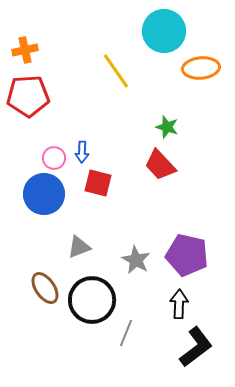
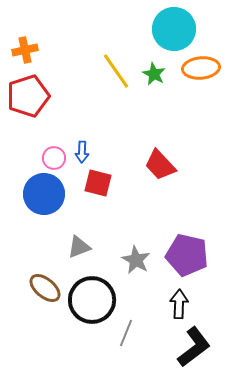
cyan circle: moved 10 px right, 2 px up
red pentagon: rotated 15 degrees counterclockwise
green star: moved 13 px left, 53 px up; rotated 10 degrees clockwise
brown ellipse: rotated 16 degrees counterclockwise
black L-shape: moved 2 px left
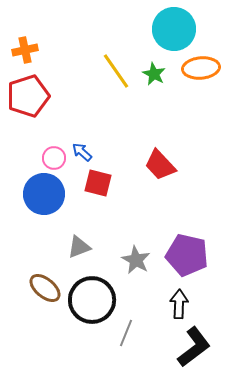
blue arrow: rotated 130 degrees clockwise
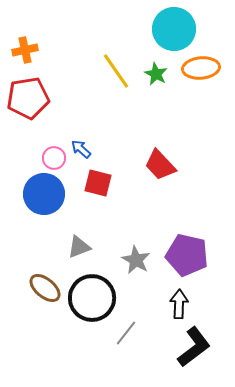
green star: moved 2 px right
red pentagon: moved 2 px down; rotated 9 degrees clockwise
blue arrow: moved 1 px left, 3 px up
black circle: moved 2 px up
gray line: rotated 16 degrees clockwise
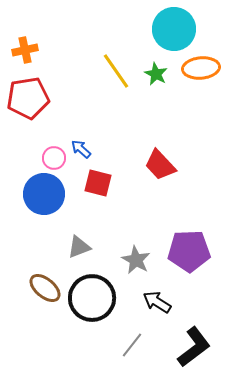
purple pentagon: moved 2 px right, 4 px up; rotated 15 degrees counterclockwise
black arrow: moved 22 px left, 2 px up; rotated 60 degrees counterclockwise
gray line: moved 6 px right, 12 px down
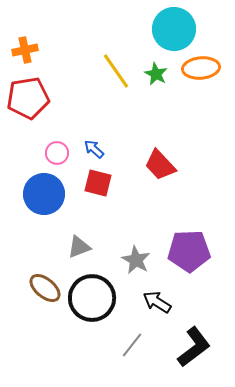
blue arrow: moved 13 px right
pink circle: moved 3 px right, 5 px up
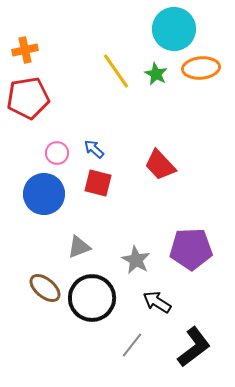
purple pentagon: moved 2 px right, 2 px up
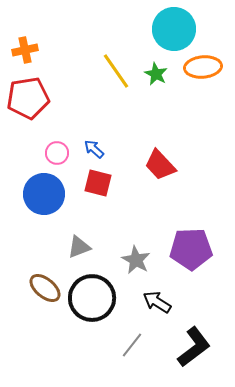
orange ellipse: moved 2 px right, 1 px up
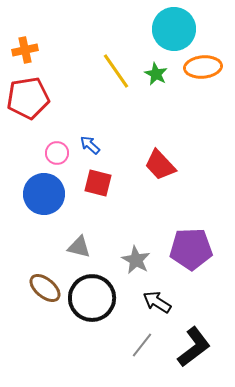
blue arrow: moved 4 px left, 4 px up
gray triangle: rotated 35 degrees clockwise
gray line: moved 10 px right
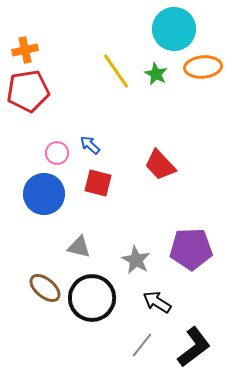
red pentagon: moved 7 px up
